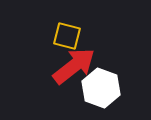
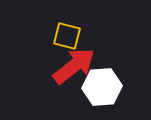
white hexagon: moved 1 px right, 1 px up; rotated 24 degrees counterclockwise
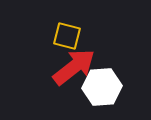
red arrow: moved 1 px down
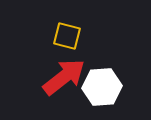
red arrow: moved 10 px left, 10 px down
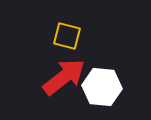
white hexagon: rotated 9 degrees clockwise
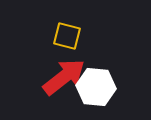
white hexagon: moved 6 px left
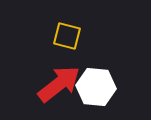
red arrow: moved 5 px left, 7 px down
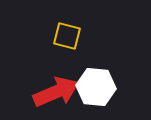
red arrow: moved 3 px left, 8 px down; rotated 15 degrees clockwise
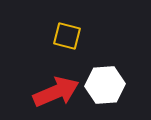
white hexagon: moved 9 px right, 2 px up; rotated 9 degrees counterclockwise
